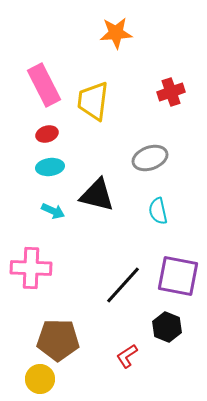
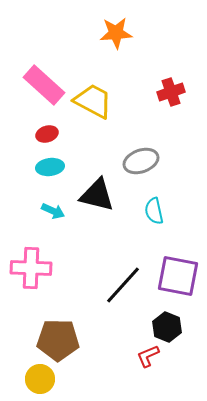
pink rectangle: rotated 21 degrees counterclockwise
yellow trapezoid: rotated 111 degrees clockwise
gray ellipse: moved 9 px left, 3 px down
cyan semicircle: moved 4 px left
red L-shape: moved 21 px right; rotated 10 degrees clockwise
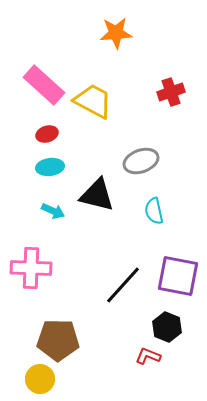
red L-shape: rotated 45 degrees clockwise
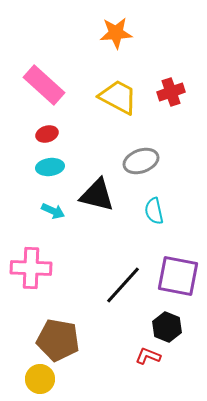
yellow trapezoid: moved 25 px right, 4 px up
brown pentagon: rotated 9 degrees clockwise
